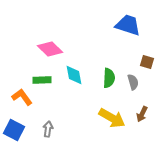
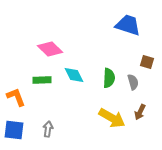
cyan diamond: rotated 15 degrees counterclockwise
orange L-shape: moved 6 px left; rotated 15 degrees clockwise
brown arrow: moved 2 px left, 2 px up
blue square: rotated 20 degrees counterclockwise
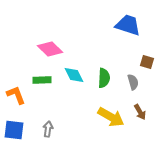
green semicircle: moved 5 px left
orange L-shape: moved 2 px up
brown arrow: rotated 56 degrees counterclockwise
yellow arrow: moved 1 px left, 1 px up
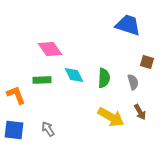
pink diamond: rotated 10 degrees clockwise
gray arrow: rotated 42 degrees counterclockwise
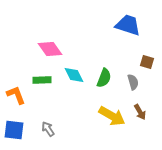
green semicircle: rotated 18 degrees clockwise
yellow arrow: moved 1 px right, 1 px up
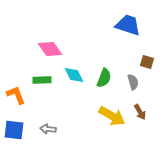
gray arrow: rotated 49 degrees counterclockwise
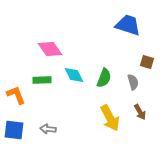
yellow arrow: moved 2 px left, 2 px down; rotated 32 degrees clockwise
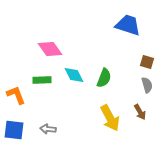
gray semicircle: moved 14 px right, 3 px down
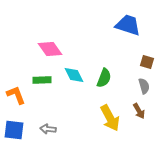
gray semicircle: moved 3 px left, 1 px down
brown arrow: moved 1 px left, 1 px up
